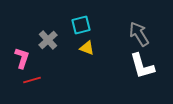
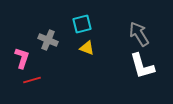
cyan square: moved 1 px right, 1 px up
gray cross: rotated 24 degrees counterclockwise
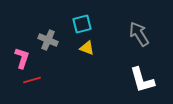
white L-shape: moved 14 px down
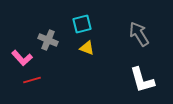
pink L-shape: rotated 120 degrees clockwise
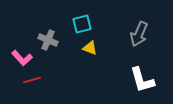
gray arrow: rotated 125 degrees counterclockwise
yellow triangle: moved 3 px right
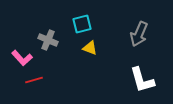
red line: moved 2 px right
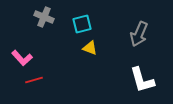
gray cross: moved 4 px left, 23 px up
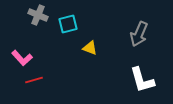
gray cross: moved 6 px left, 2 px up
cyan square: moved 14 px left
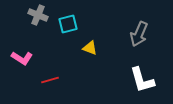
pink L-shape: rotated 15 degrees counterclockwise
red line: moved 16 px right
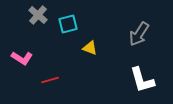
gray cross: rotated 18 degrees clockwise
gray arrow: rotated 10 degrees clockwise
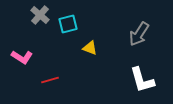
gray cross: moved 2 px right
pink L-shape: moved 1 px up
